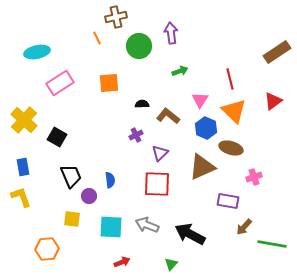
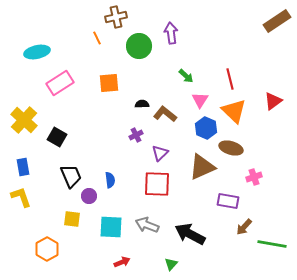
brown rectangle: moved 31 px up
green arrow: moved 6 px right, 5 px down; rotated 63 degrees clockwise
brown L-shape: moved 3 px left, 2 px up
orange hexagon: rotated 25 degrees counterclockwise
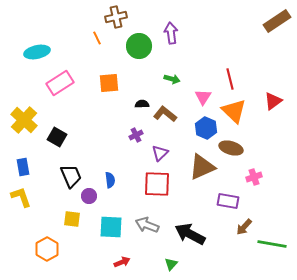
green arrow: moved 14 px left, 3 px down; rotated 28 degrees counterclockwise
pink triangle: moved 3 px right, 3 px up
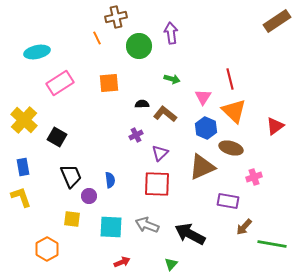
red triangle: moved 2 px right, 25 px down
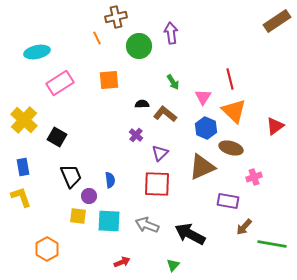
green arrow: moved 1 px right, 3 px down; rotated 42 degrees clockwise
orange square: moved 3 px up
purple cross: rotated 24 degrees counterclockwise
yellow square: moved 6 px right, 3 px up
cyan square: moved 2 px left, 6 px up
green triangle: moved 2 px right, 1 px down
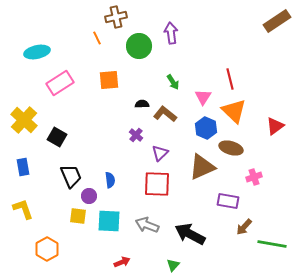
yellow L-shape: moved 2 px right, 12 px down
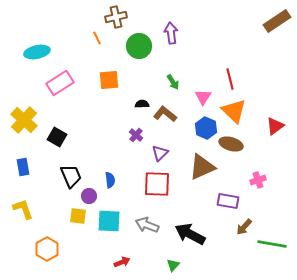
brown ellipse: moved 4 px up
pink cross: moved 4 px right, 3 px down
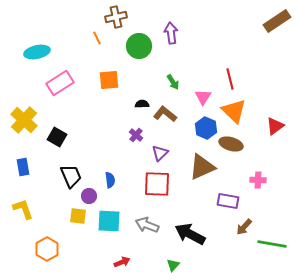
pink cross: rotated 21 degrees clockwise
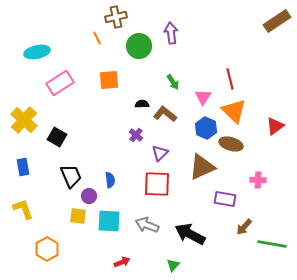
purple rectangle: moved 3 px left, 2 px up
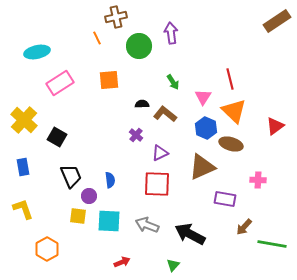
purple triangle: rotated 18 degrees clockwise
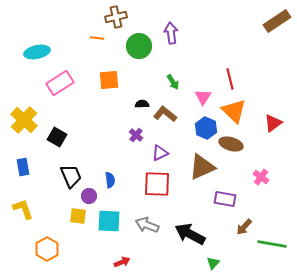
orange line: rotated 56 degrees counterclockwise
red triangle: moved 2 px left, 3 px up
pink cross: moved 3 px right, 3 px up; rotated 35 degrees clockwise
green triangle: moved 40 px right, 2 px up
